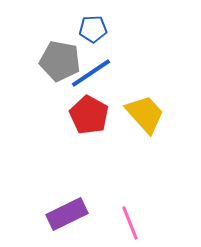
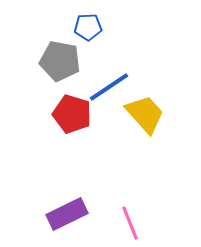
blue pentagon: moved 5 px left, 2 px up
blue line: moved 18 px right, 14 px down
red pentagon: moved 17 px left, 1 px up; rotated 12 degrees counterclockwise
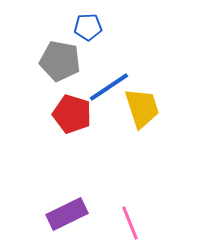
yellow trapezoid: moved 3 px left, 6 px up; rotated 24 degrees clockwise
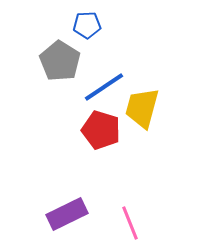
blue pentagon: moved 1 px left, 2 px up
gray pentagon: rotated 21 degrees clockwise
blue line: moved 5 px left
yellow trapezoid: rotated 147 degrees counterclockwise
red pentagon: moved 29 px right, 16 px down
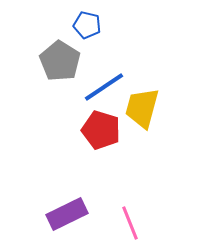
blue pentagon: rotated 16 degrees clockwise
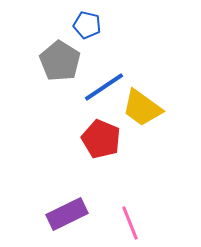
yellow trapezoid: rotated 69 degrees counterclockwise
red pentagon: moved 9 px down; rotated 6 degrees clockwise
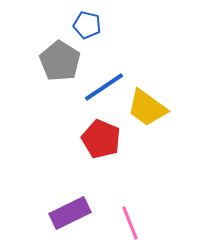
yellow trapezoid: moved 5 px right
purple rectangle: moved 3 px right, 1 px up
